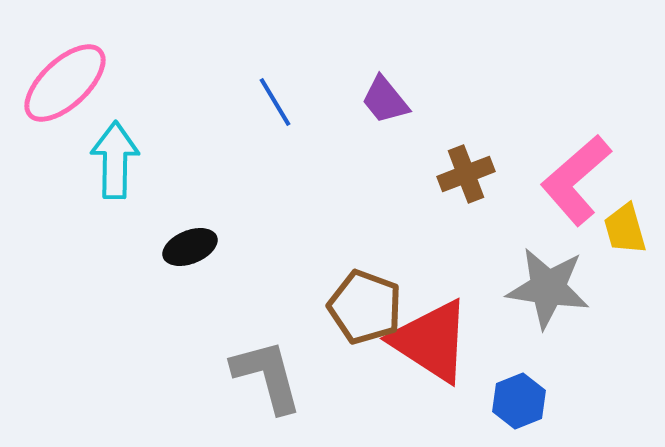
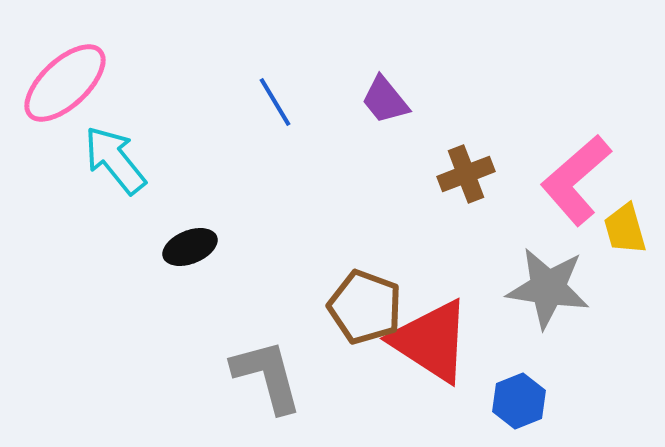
cyan arrow: rotated 40 degrees counterclockwise
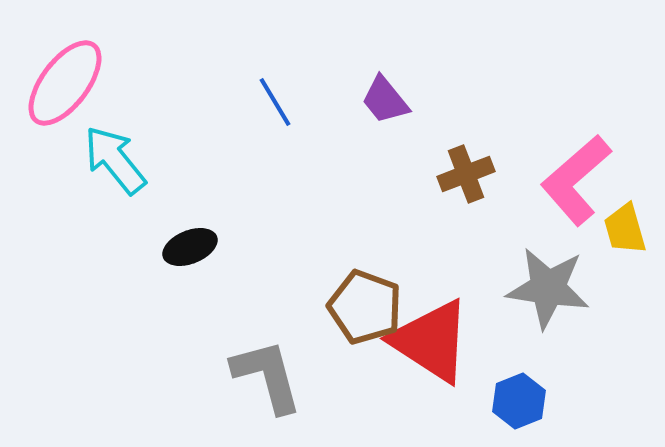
pink ellipse: rotated 10 degrees counterclockwise
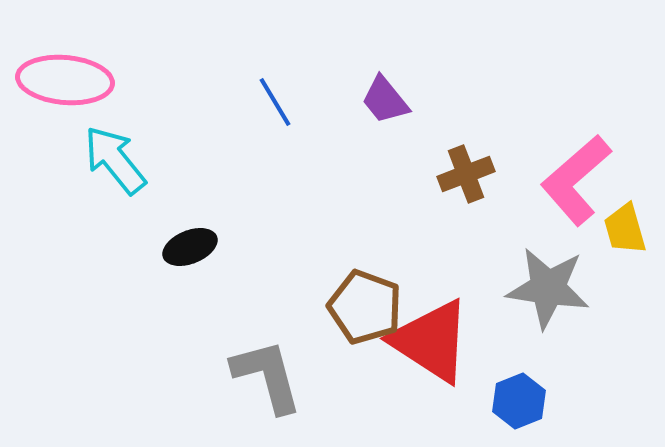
pink ellipse: moved 3 px up; rotated 58 degrees clockwise
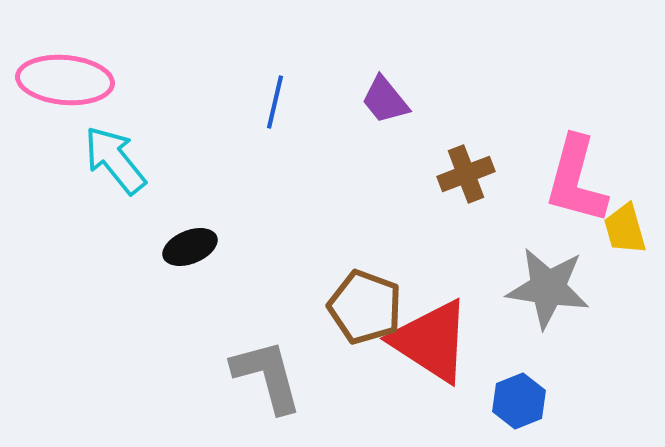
blue line: rotated 44 degrees clockwise
pink L-shape: rotated 34 degrees counterclockwise
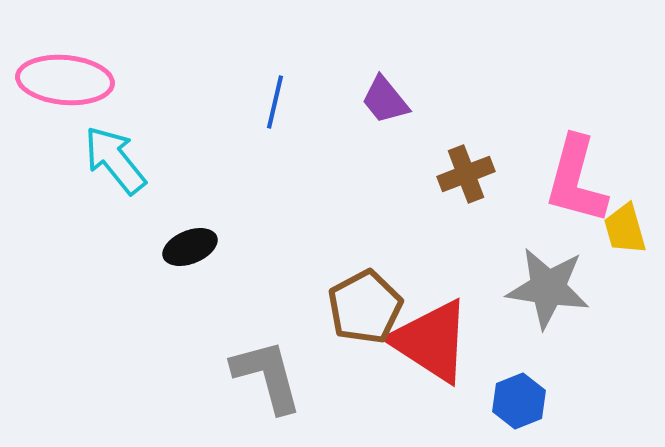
brown pentagon: rotated 24 degrees clockwise
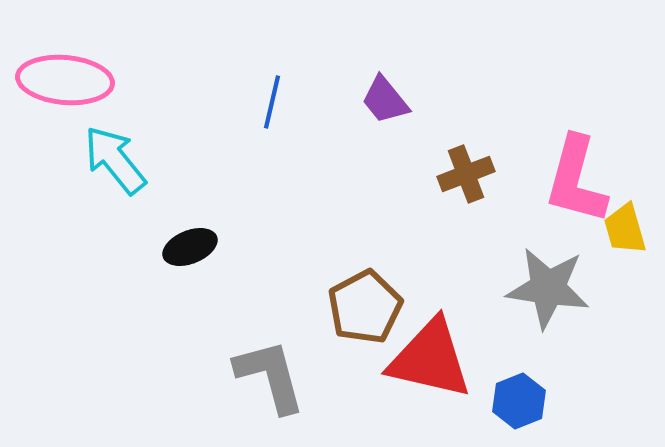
blue line: moved 3 px left
red triangle: moved 1 px left, 18 px down; rotated 20 degrees counterclockwise
gray L-shape: moved 3 px right
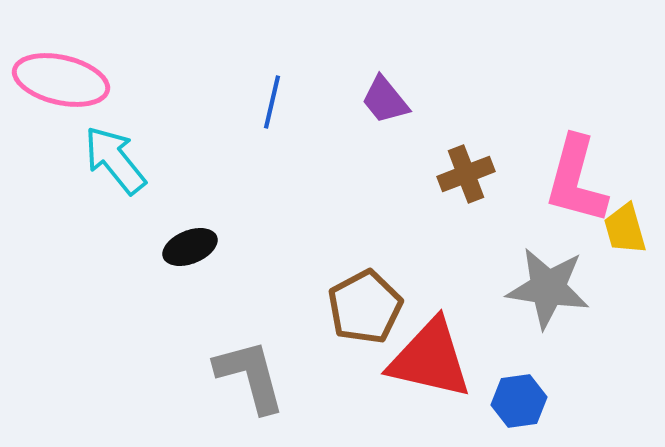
pink ellipse: moved 4 px left; rotated 8 degrees clockwise
gray L-shape: moved 20 px left
blue hexagon: rotated 14 degrees clockwise
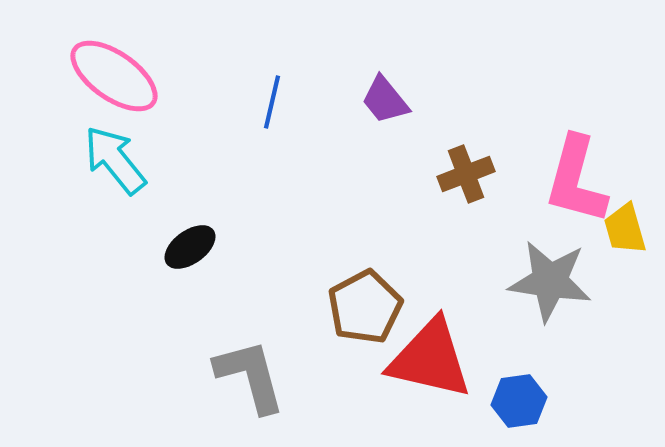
pink ellipse: moved 53 px right, 4 px up; rotated 22 degrees clockwise
black ellipse: rotated 14 degrees counterclockwise
gray star: moved 2 px right, 7 px up
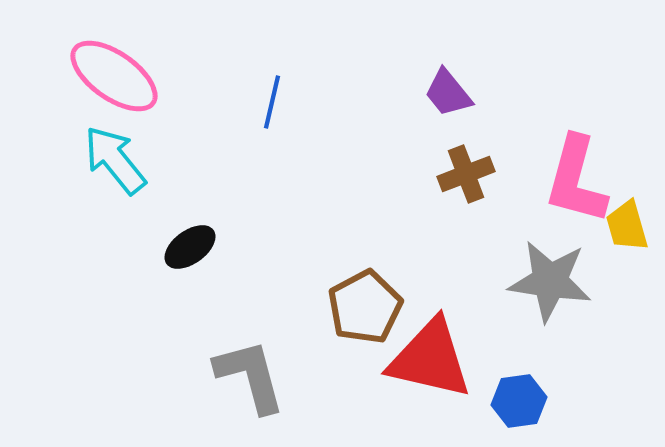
purple trapezoid: moved 63 px right, 7 px up
yellow trapezoid: moved 2 px right, 3 px up
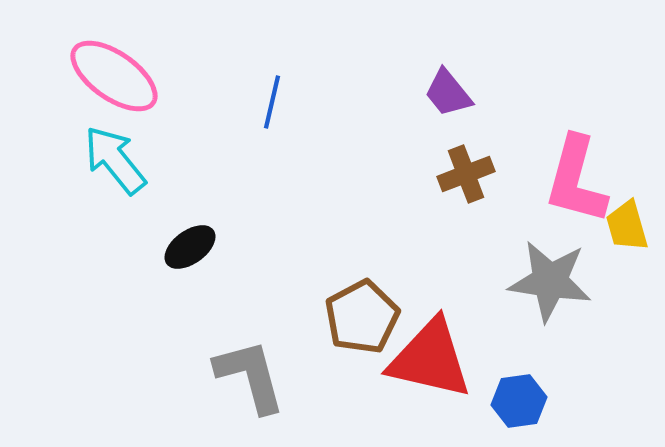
brown pentagon: moved 3 px left, 10 px down
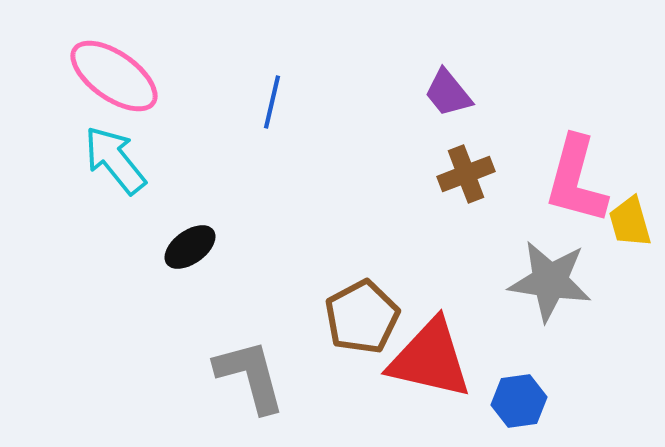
yellow trapezoid: moved 3 px right, 4 px up
